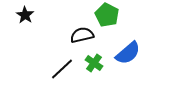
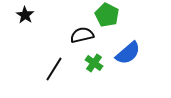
black line: moved 8 px left; rotated 15 degrees counterclockwise
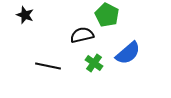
black star: rotated 12 degrees counterclockwise
black line: moved 6 px left, 3 px up; rotated 70 degrees clockwise
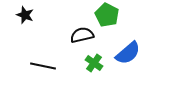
black line: moved 5 px left
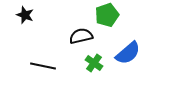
green pentagon: rotated 25 degrees clockwise
black semicircle: moved 1 px left, 1 px down
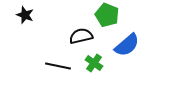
green pentagon: rotated 30 degrees counterclockwise
blue semicircle: moved 1 px left, 8 px up
black line: moved 15 px right
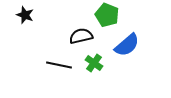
black line: moved 1 px right, 1 px up
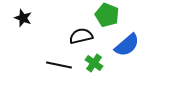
black star: moved 2 px left, 3 px down
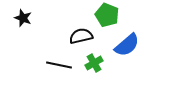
green cross: rotated 24 degrees clockwise
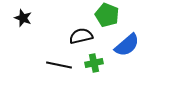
green cross: rotated 18 degrees clockwise
